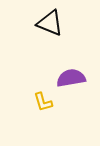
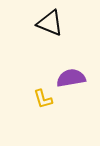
yellow L-shape: moved 3 px up
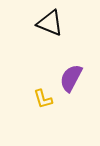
purple semicircle: rotated 52 degrees counterclockwise
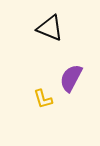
black triangle: moved 5 px down
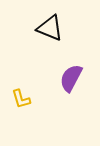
yellow L-shape: moved 22 px left
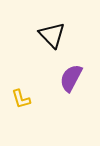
black triangle: moved 2 px right, 7 px down; rotated 24 degrees clockwise
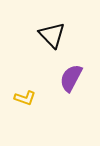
yellow L-shape: moved 4 px right, 1 px up; rotated 55 degrees counterclockwise
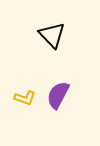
purple semicircle: moved 13 px left, 17 px down
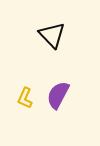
yellow L-shape: rotated 95 degrees clockwise
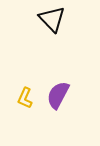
black triangle: moved 16 px up
